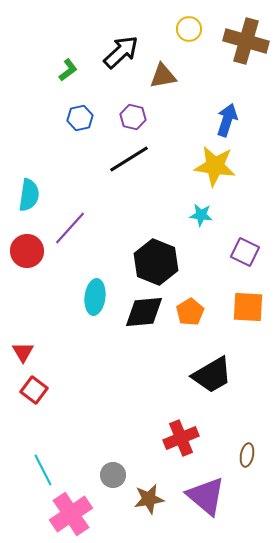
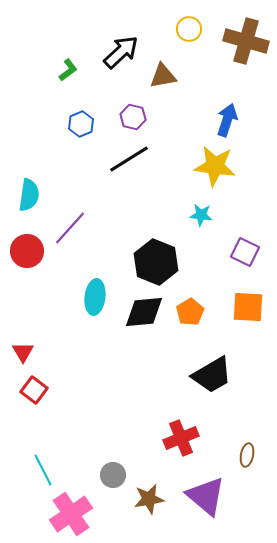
blue hexagon: moved 1 px right, 6 px down; rotated 10 degrees counterclockwise
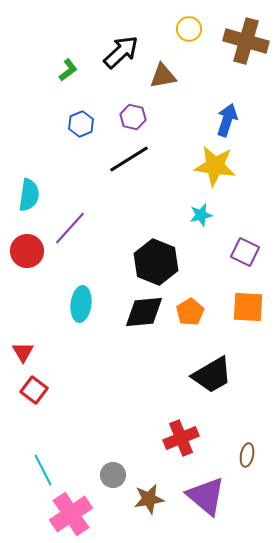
cyan star: rotated 20 degrees counterclockwise
cyan ellipse: moved 14 px left, 7 px down
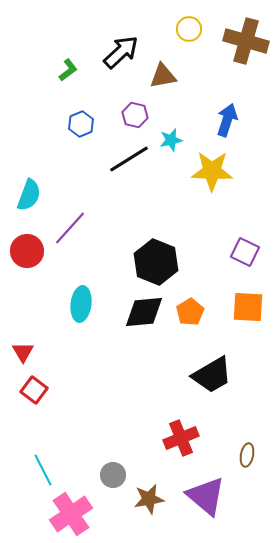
purple hexagon: moved 2 px right, 2 px up
yellow star: moved 3 px left, 5 px down; rotated 6 degrees counterclockwise
cyan semicircle: rotated 12 degrees clockwise
cyan star: moved 30 px left, 75 px up
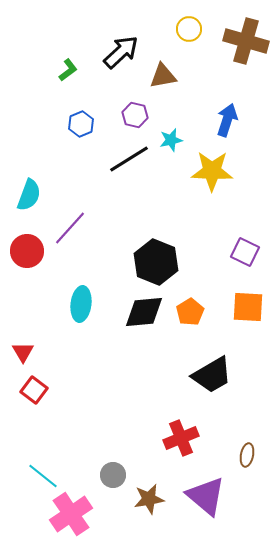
cyan line: moved 6 px down; rotated 24 degrees counterclockwise
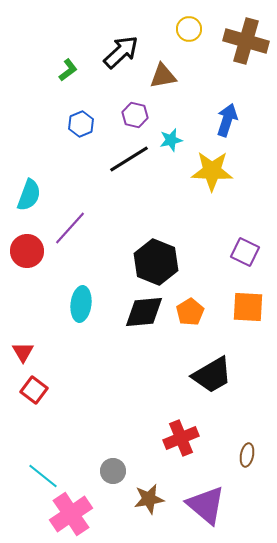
gray circle: moved 4 px up
purple triangle: moved 9 px down
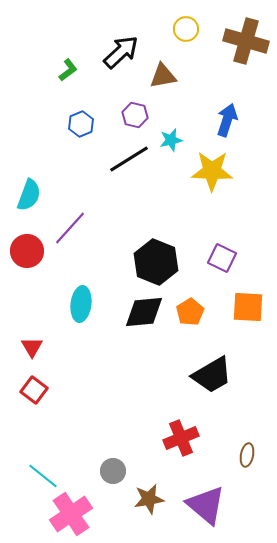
yellow circle: moved 3 px left
purple square: moved 23 px left, 6 px down
red triangle: moved 9 px right, 5 px up
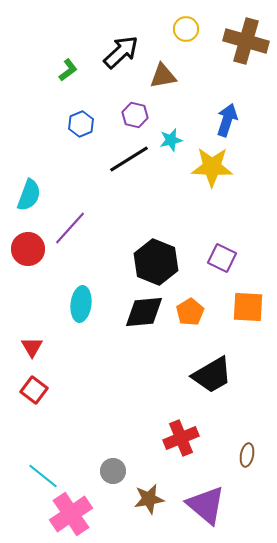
yellow star: moved 4 px up
red circle: moved 1 px right, 2 px up
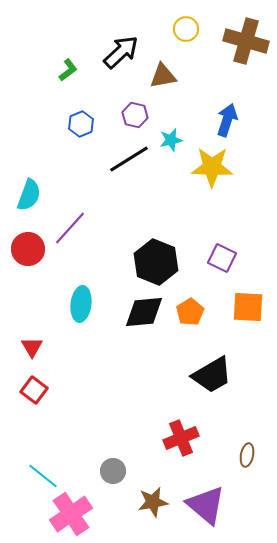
brown star: moved 4 px right, 3 px down
